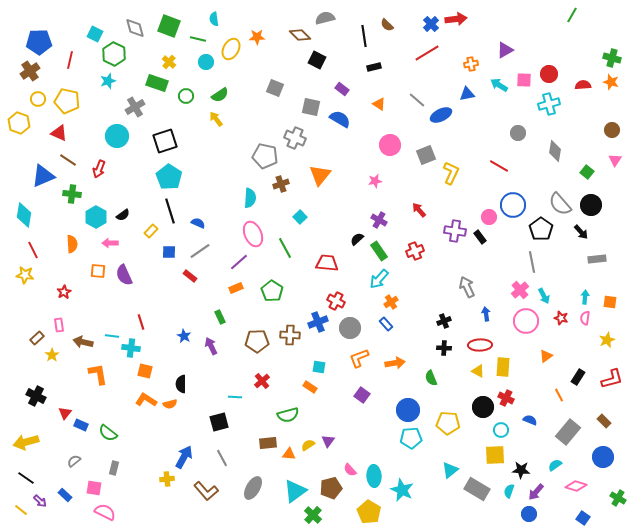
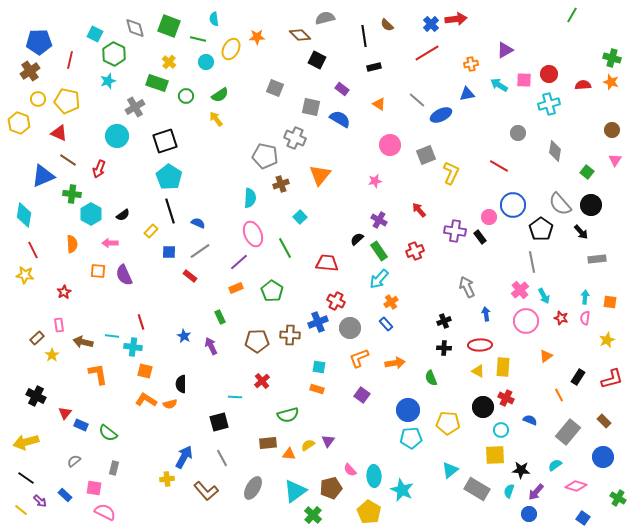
cyan hexagon at (96, 217): moved 5 px left, 3 px up
cyan cross at (131, 348): moved 2 px right, 1 px up
orange rectangle at (310, 387): moved 7 px right, 2 px down; rotated 16 degrees counterclockwise
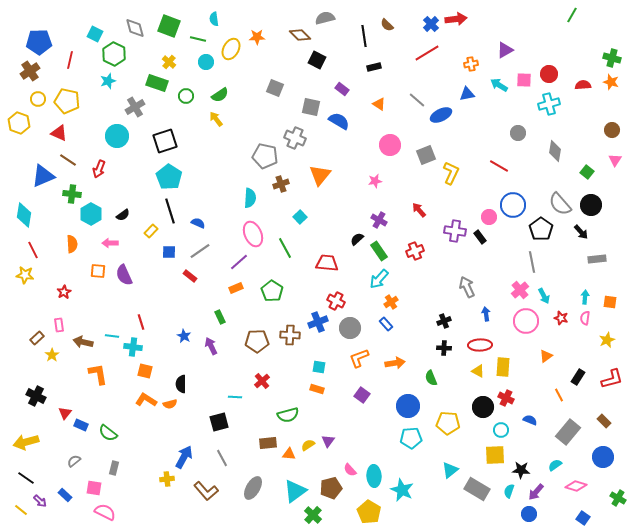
blue semicircle at (340, 119): moved 1 px left, 2 px down
blue circle at (408, 410): moved 4 px up
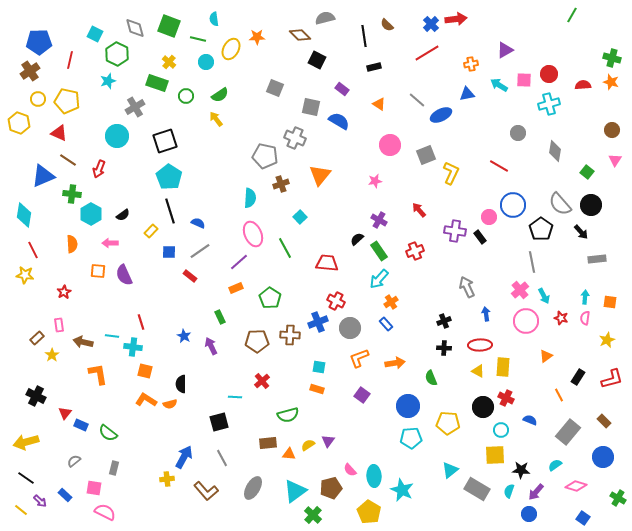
green hexagon at (114, 54): moved 3 px right
green pentagon at (272, 291): moved 2 px left, 7 px down
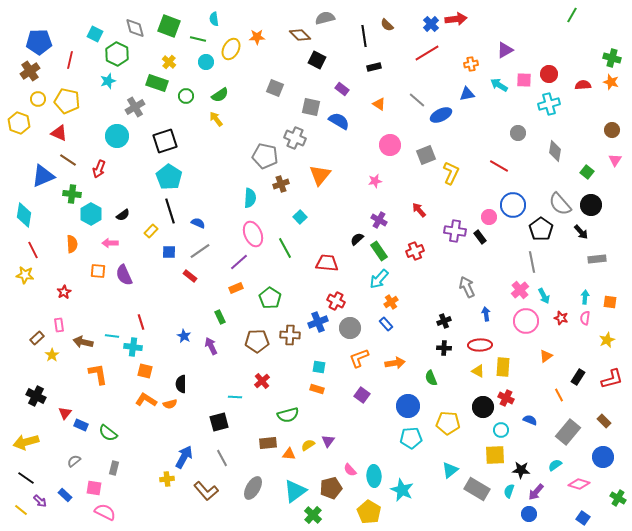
pink diamond at (576, 486): moved 3 px right, 2 px up
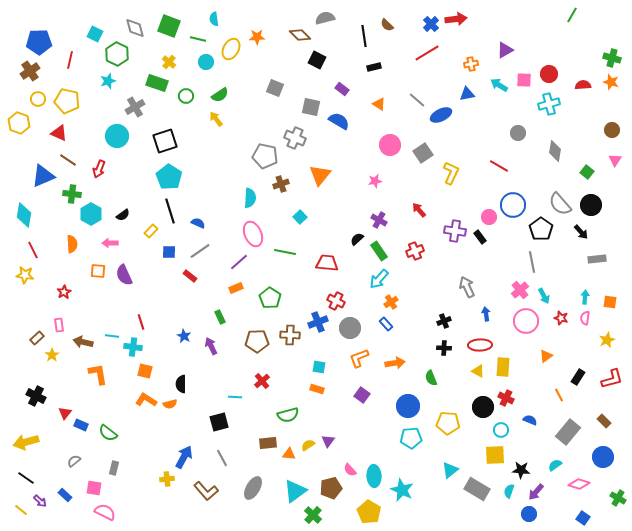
gray square at (426, 155): moved 3 px left, 2 px up; rotated 12 degrees counterclockwise
green line at (285, 248): moved 4 px down; rotated 50 degrees counterclockwise
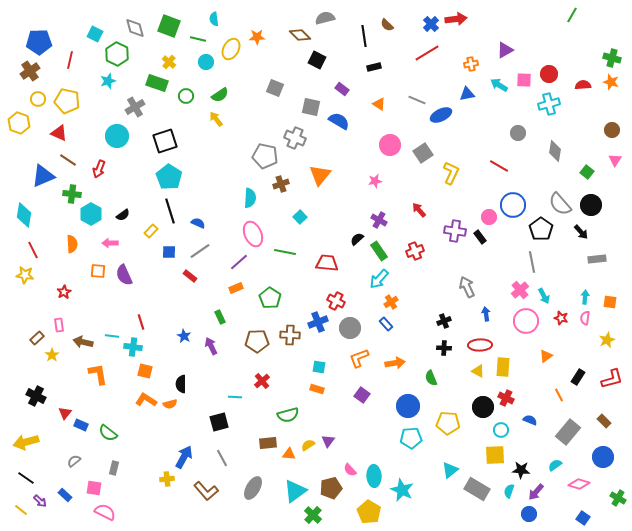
gray line at (417, 100): rotated 18 degrees counterclockwise
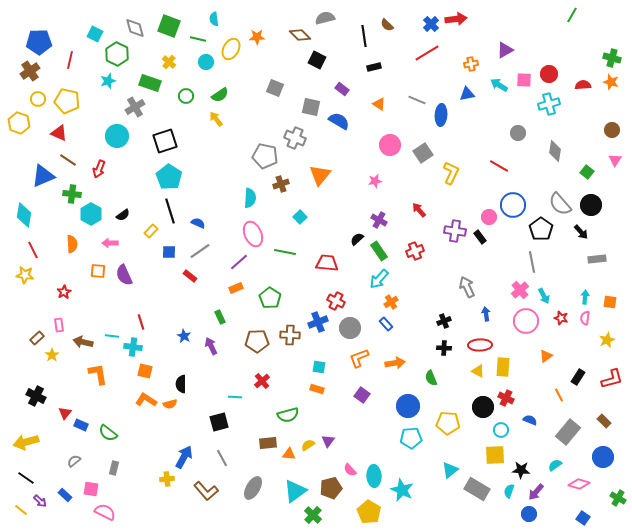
green rectangle at (157, 83): moved 7 px left
blue ellipse at (441, 115): rotated 60 degrees counterclockwise
pink square at (94, 488): moved 3 px left, 1 px down
